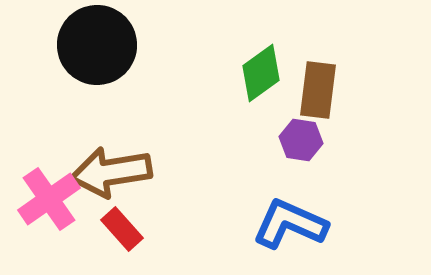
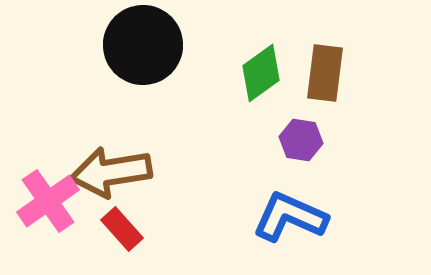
black circle: moved 46 px right
brown rectangle: moved 7 px right, 17 px up
pink cross: moved 1 px left, 2 px down
blue L-shape: moved 7 px up
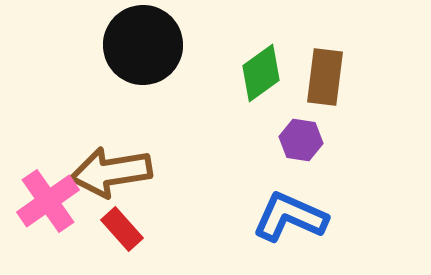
brown rectangle: moved 4 px down
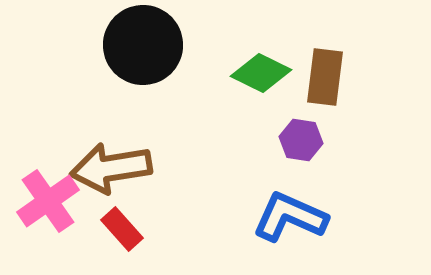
green diamond: rotated 62 degrees clockwise
brown arrow: moved 4 px up
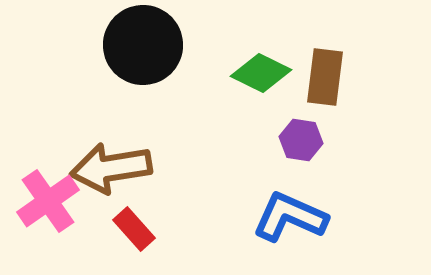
red rectangle: moved 12 px right
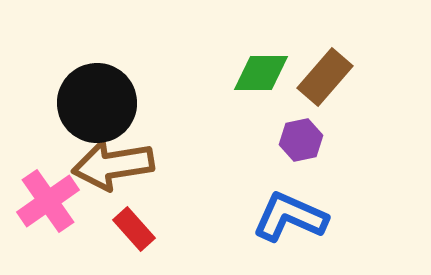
black circle: moved 46 px left, 58 px down
green diamond: rotated 26 degrees counterclockwise
brown rectangle: rotated 34 degrees clockwise
purple hexagon: rotated 21 degrees counterclockwise
brown arrow: moved 2 px right, 3 px up
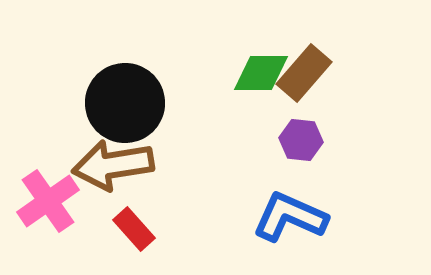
brown rectangle: moved 21 px left, 4 px up
black circle: moved 28 px right
purple hexagon: rotated 18 degrees clockwise
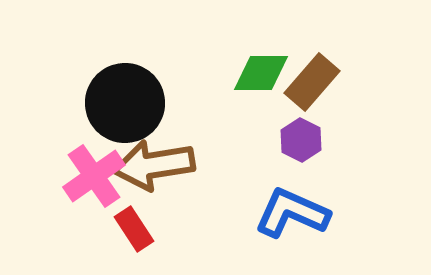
brown rectangle: moved 8 px right, 9 px down
purple hexagon: rotated 21 degrees clockwise
brown arrow: moved 41 px right
pink cross: moved 46 px right, 25 px up
blue L-shape: moved 2 px right, 4 px up
red rectangle: rotated 9 degrees clockwise
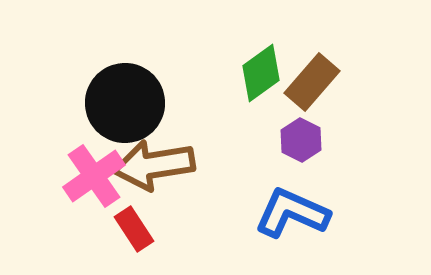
green diamond: rotated 36 degrees counterclockwise
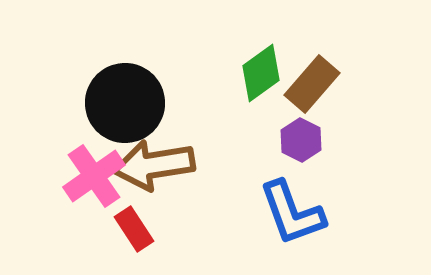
brown rectangle: moved 2 px down
blue L-shape: rotated 134 degrees counterclockwise
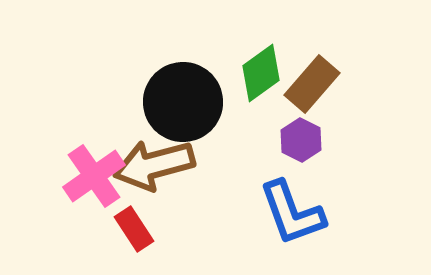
black circle: moved 58 px right, 1 px up
brown arrow: rotated 6 degrees counterclockwise
